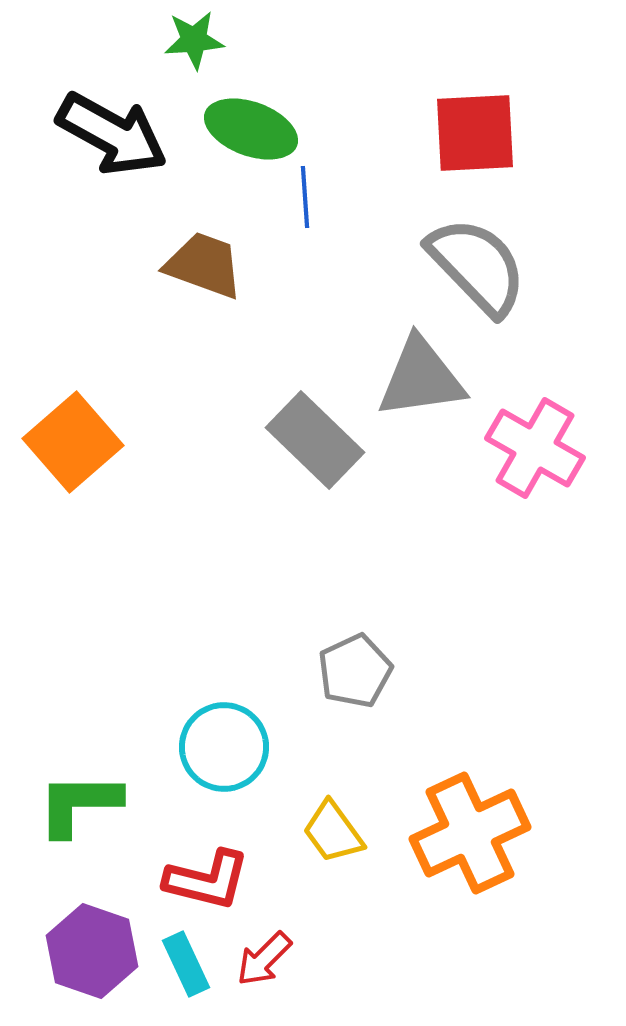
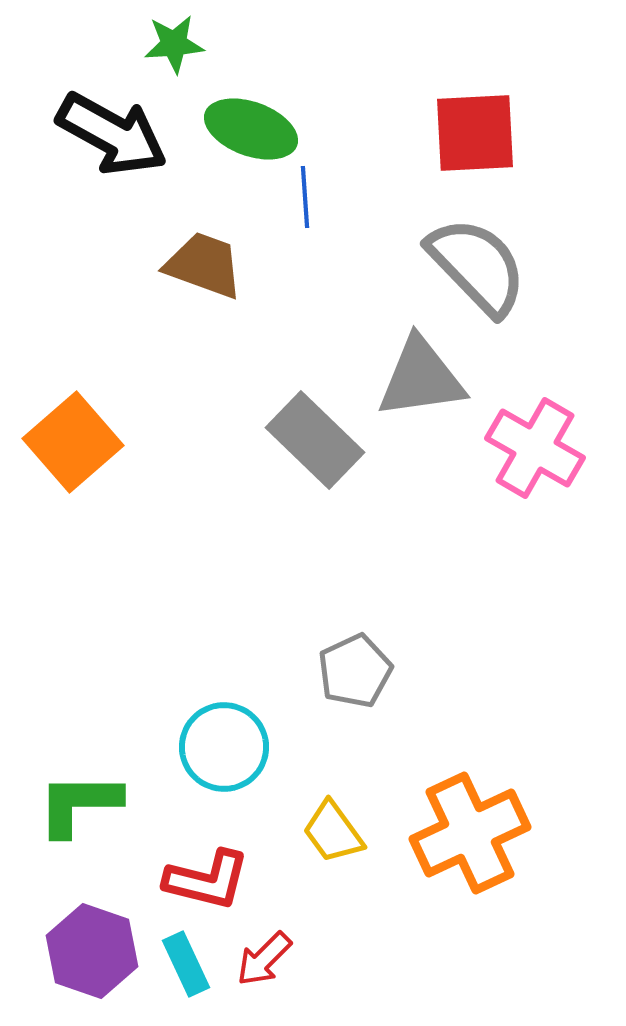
green star: moved 20 px left, 4 px down
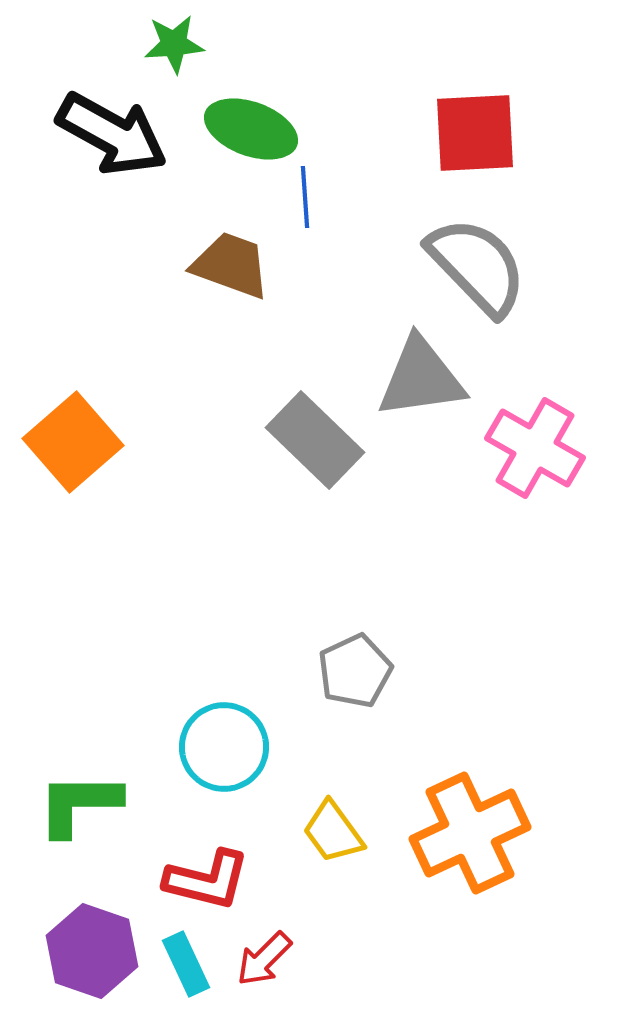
brown trapezoid: moved 27 px right
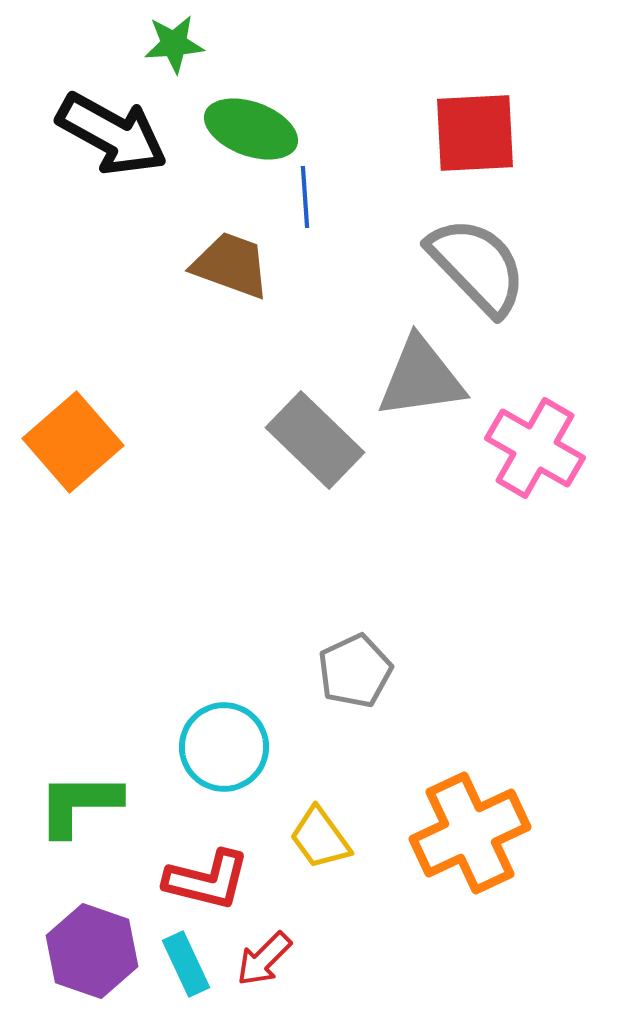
yellow trapezoid: moved 13 px left, 6 px down
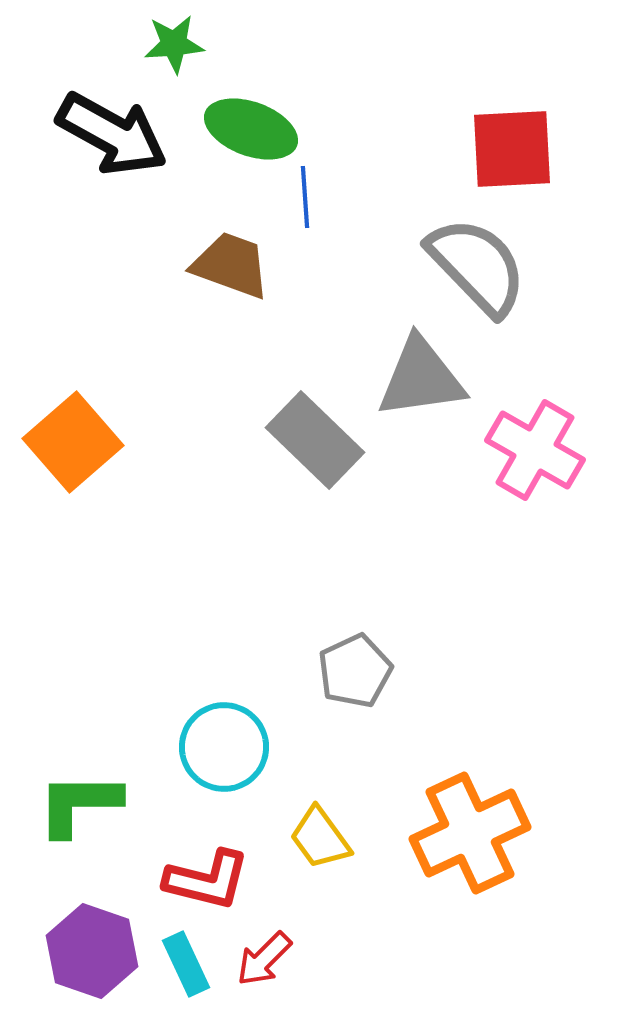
red square: moved 37 px right, 16 px down
pink cross: moved 2 px down
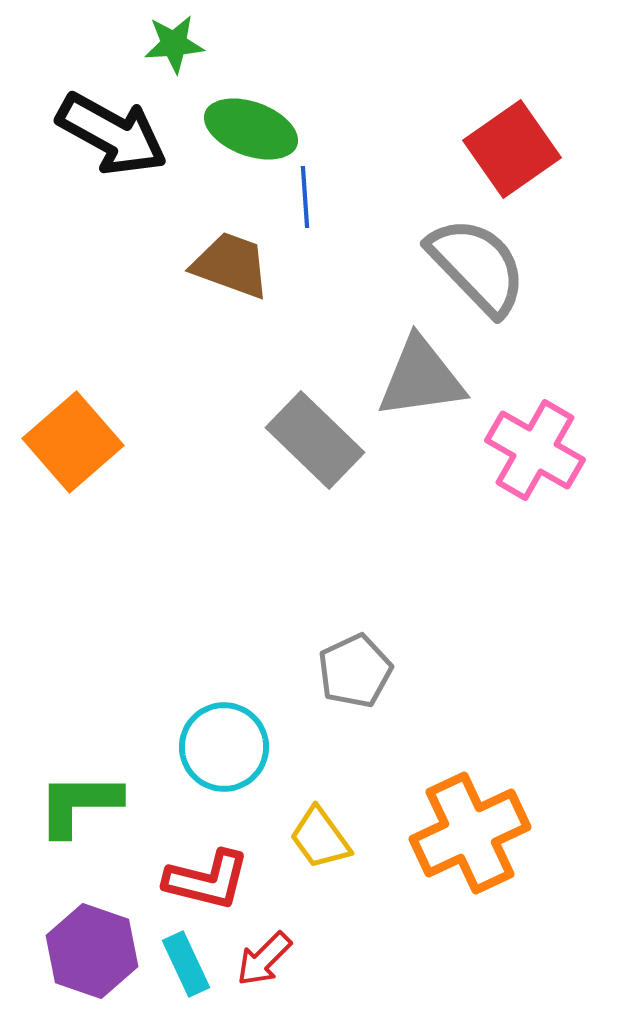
red square: rotated 32 degrees counterclockwise
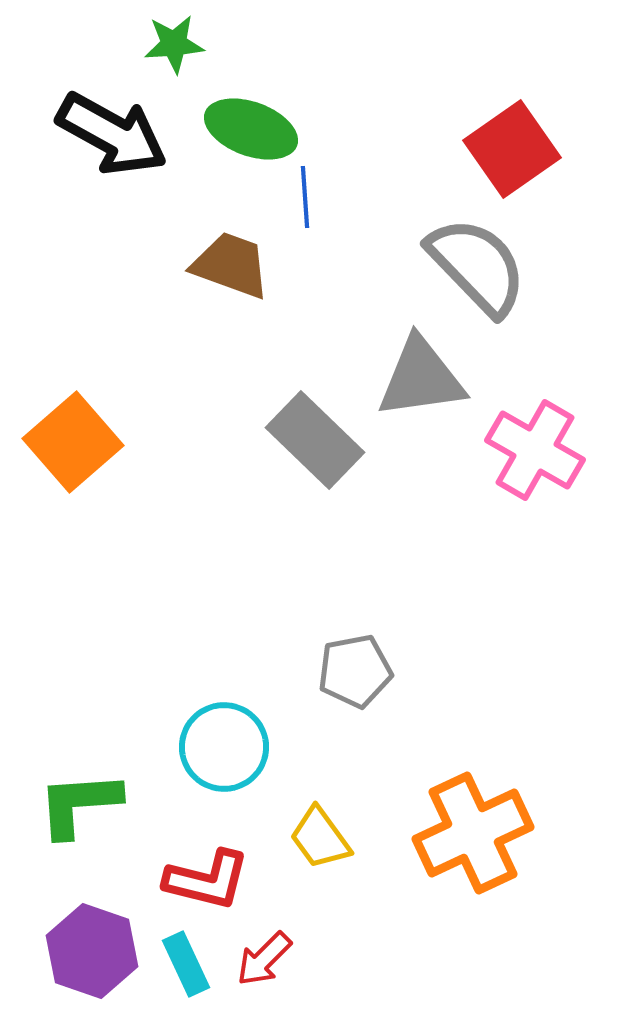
gray pentagon: rotated 14 degrees clockwise
green L-shape: rotated 4 degrees counterclockwise
orange cross: moved 3 px right
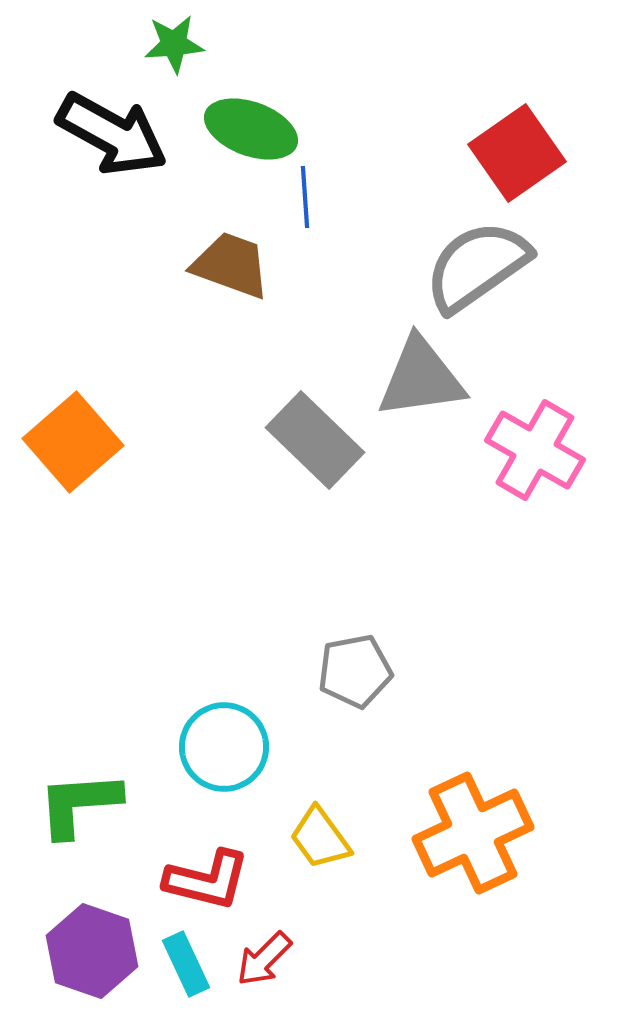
red square: moved 5 px right, 4 px down
gray semicircle: rotated 81 degrees counterclockwise
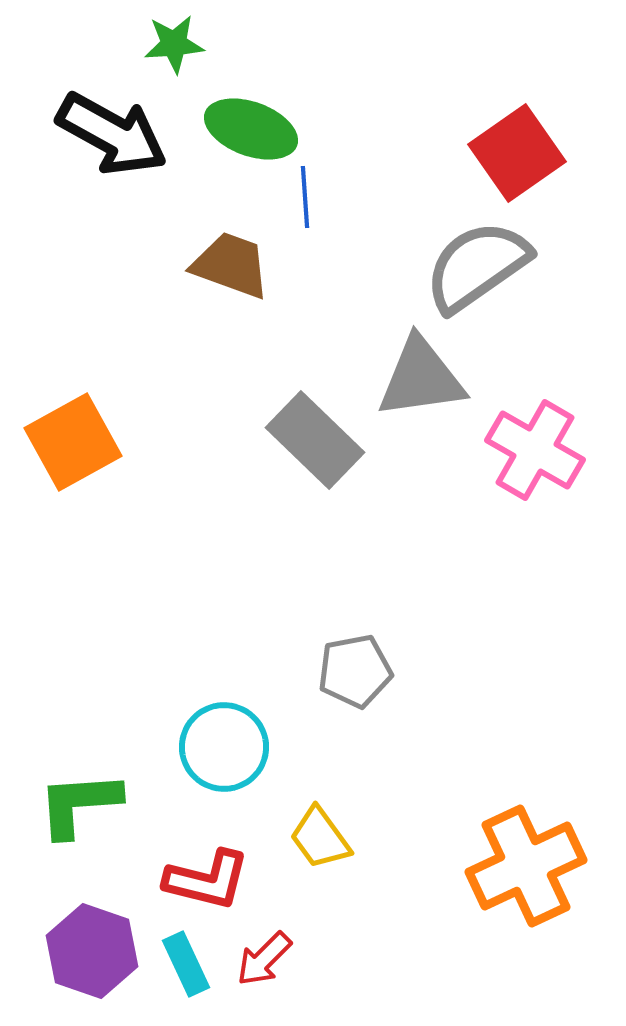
orange square: rotated 12 degrees clockwise
orange cross: moved 53 px right, 33 px down
